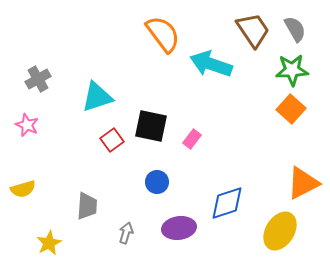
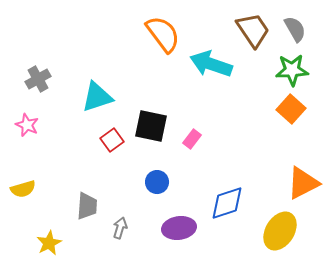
gray arrow: moved 6 px left, 5 px up
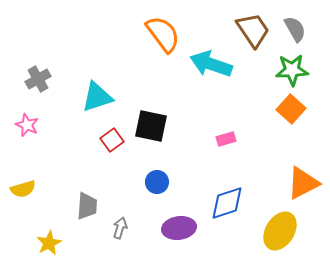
pink rectangle: moved 34 px right; rotated 36 degrees clockwise
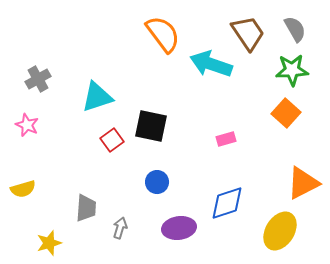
brown trapezoid: moved 5 px left, 3 px down
orange square: moved 5 px left, 4 px down
gray trapezoid: moved 1 px left, 2 px down
yellow star: rotated 10 degrees clockwise
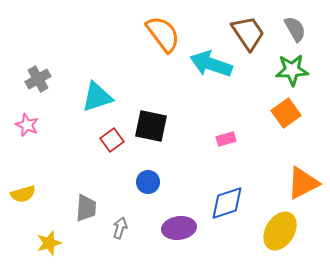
orange square: rotated 12 degrees clockwise
blue circle: moved 9 px left
yellow semicircle: moved 5 px down
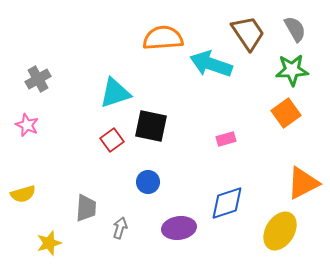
orange semicircle: moved 4 px down; rotated 57 degrees counterclockwise
cyan triangle: moved 18 px right, 4 px up
